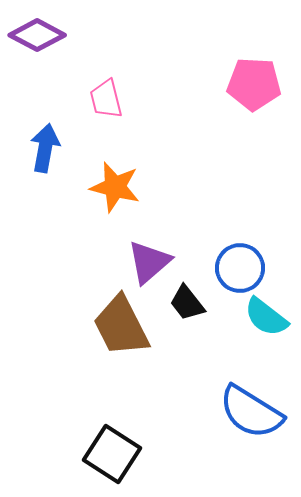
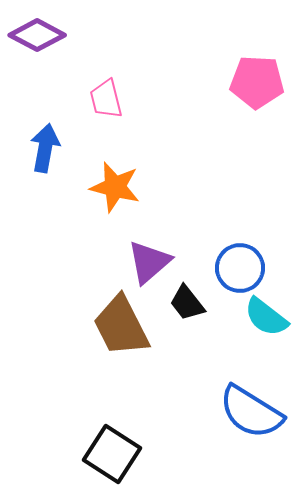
pink pentagon: moved 3 px right, 2 px up
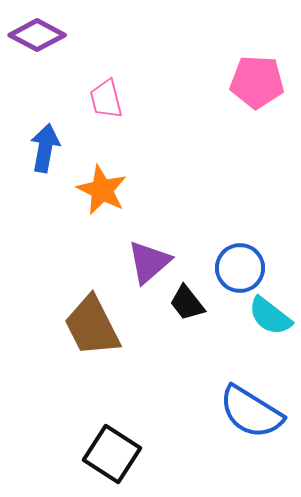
orange star: moved 13 px left, 3 px down; rotated 12 degrees clockwise
cyan semicircle: moved 4 px right, 1 px up
brown trapezoid: moved 29 px left
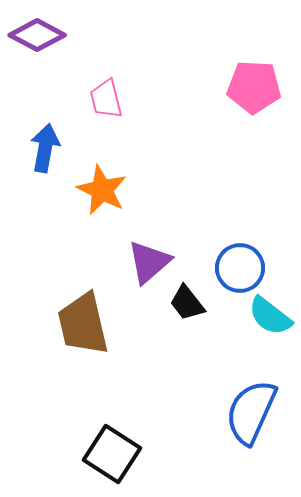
pink pentagon: moved 3 px left, 5 px down
brown trapezoid: moved 9 px left, 2 px up; rotated 14 degrees clockwise
blue semicircle: rotated 82 degrees clockwise
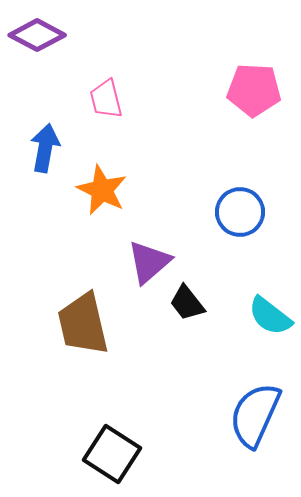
pink pentagon: moved 3 px down
blue circle: moved 56 px up
blue semicircle: moved 4 px right, 3 px down
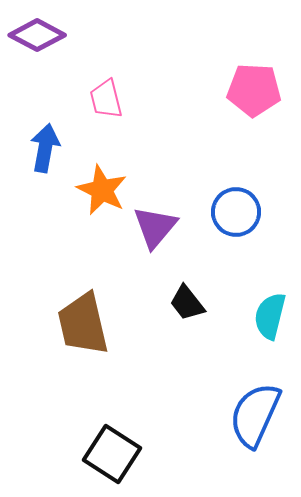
blue circle: moved 4 px left
purple triangle: moved 6 px right, 35 px up; rotated 9 degrees counterclockwise
cyan semicircle: rotated 66 degrees clockwise
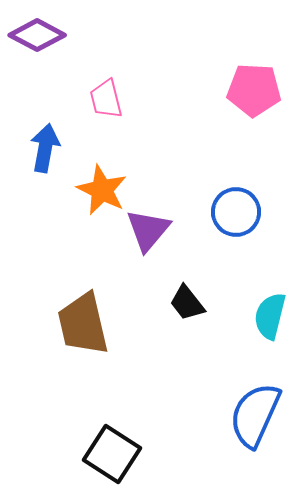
purple triangle: moved 7 px left, 3 px down
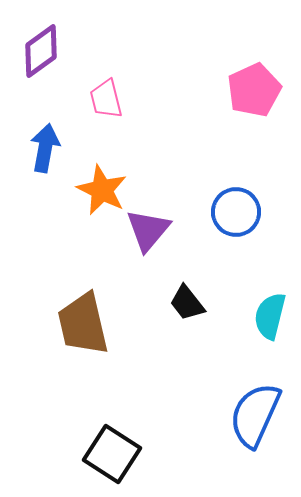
purple diamond: moved 4 px right, 16 px down; rotated 64 degrees counterclockwise
pink pentagon: rotated 28 degrees counterclockwise
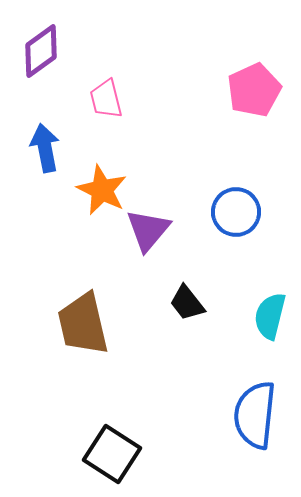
blue arrow: rotated 21 degrees counterclockwise
blue semicircle: rotated 18 degrees counterclockwise
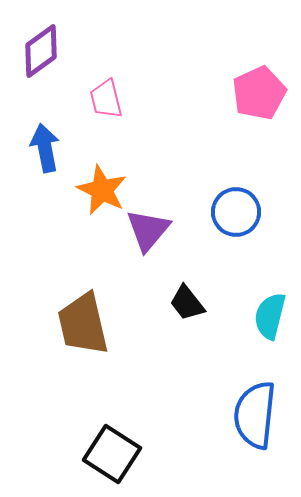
pink pentagon: moved 5 px right, 3 px down
